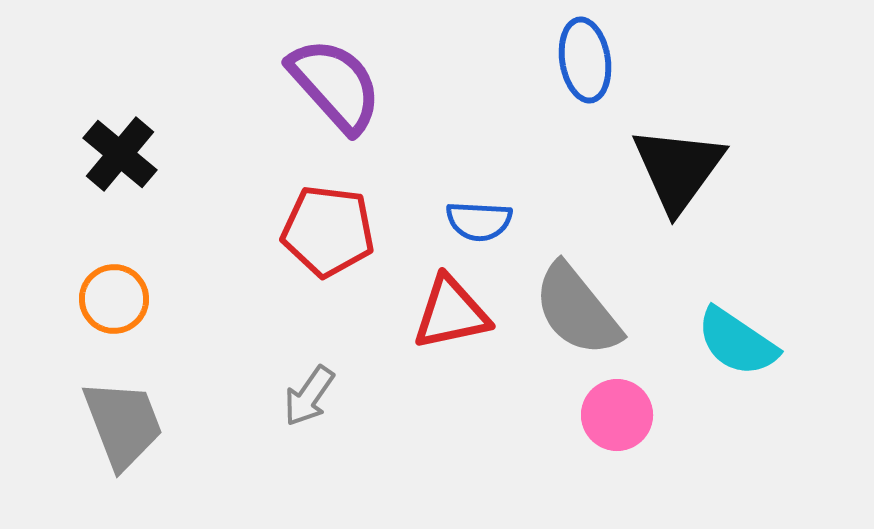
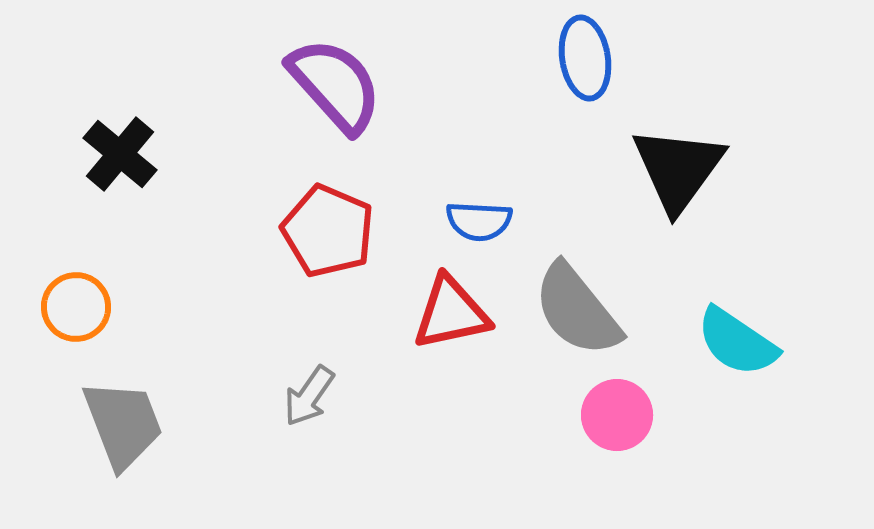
blue ellipse: moved 2 px up
red pentagon: rotated 16 degrees clockwise
orange circle: moved 38 px left, 8 px down
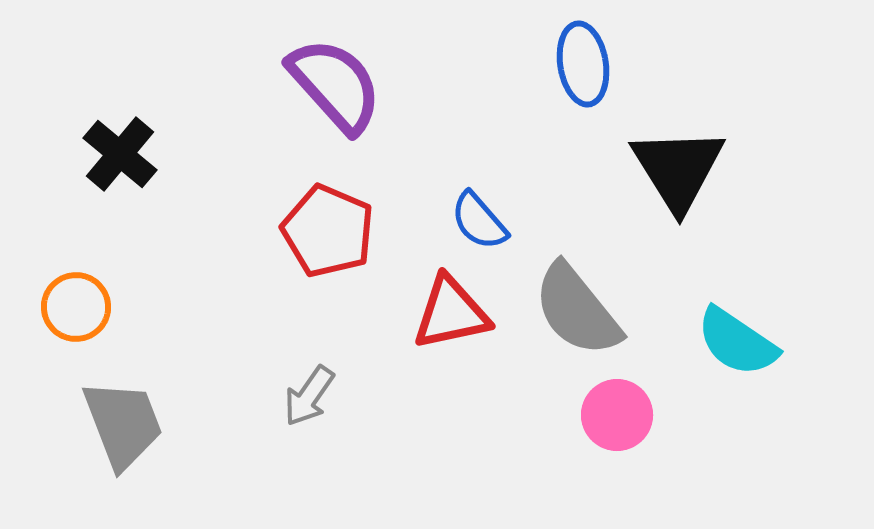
blue ellipse: moved 2 px left, 6 px down
black triangle: rotated 8 degrees counterclockwise
blue semicircle: rotated 46 degrees clockwise
